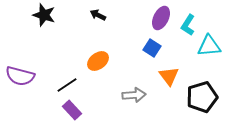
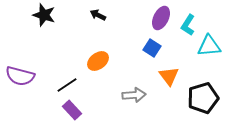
black pentagon: moved 1 px right, 1 px down
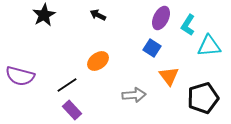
black star: rotated 25 degrees clockwise
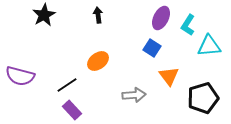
black arrow: rotated 56 degrees clockwise
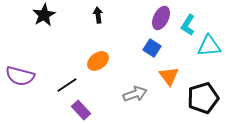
gray arrow: moved 1 px right, 1 px up; rotated 15 degrees counterclockwise
purple rectangle: moved 9 px right
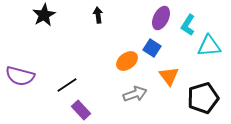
orange ellipse: moved 29 px right
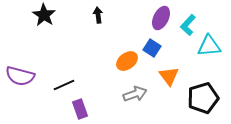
black star: rotated 10 degrees counterclockwise
cyan L-shape: rotated 10 degrees clockwise
black line: moved 3 px left; rotated 10 degrees clockwise
purple rectangle: moved 1 px left, 1 px up; rotated 24 degrees clockwise
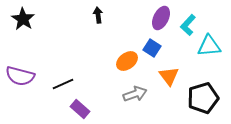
black star: moved 21 px left, 4 px down
black line: moved 1 px left, 1 px up
purple rectangle: rotated 30 degrees counterclockwise
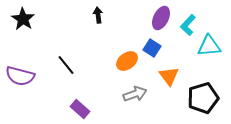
black line: moved 3 px right, 19 px up; rotated 75 degrees clockwise
